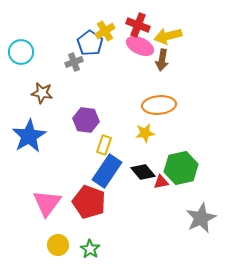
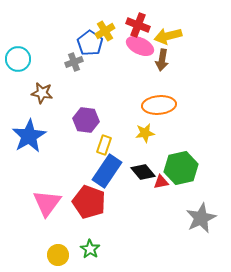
cyan circle: moved 3 px left, 7 px down
yellow circle: moved 10 px down
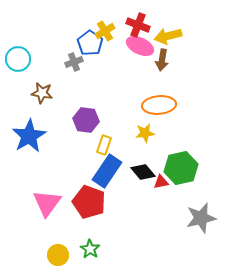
gray star: rotated 12 degrees clockwise
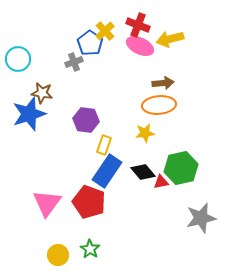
yellow cross: rotated 12 degrees counterclockwise
yellow arrow: moved 2 px right, 3 px down
brown arrow: moved 1 px right, 23 px down; rotated 105 degrees counterclockwise
blue star: moved 22 px up; rotated 12 degrees clockwise
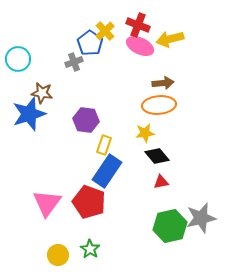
green hexagon: moved 11 px left, 58 px down
black diamond: moved 14 px right, 16 px up
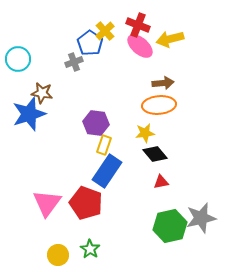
pink ellipse: rotated 16 degrees clockwise
purple hexagon: moved 10 px right, 3 px down
black diamond: moved 2 px left, 2 px up
red pentagon: moved 3 px left, 1 px down
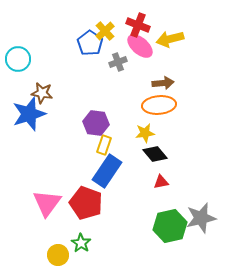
gray cross: moved 44 px right
green star: moved 9 px left, 6 px up
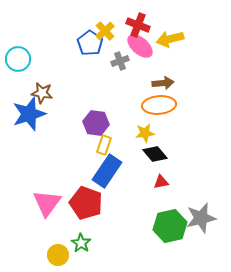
gray cross: moved 2 px right, 1 px up
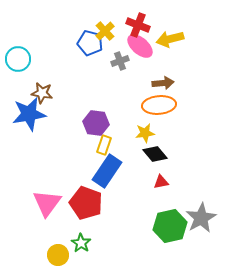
blue pentagon: rotated 20 degrees counterclockwise
blue star: rotated 8 degrees clockwise
gray star: rotated 16 degrees counterclockwise
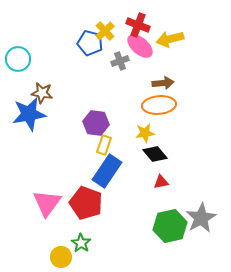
yellow circle: moved 3 px right, 2 px down
